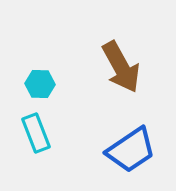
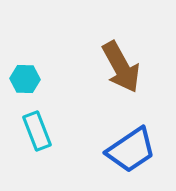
cyan hexagon: moved 15 px left, 5 px up
cyan rectangle: moved 1 px right, 2 px up
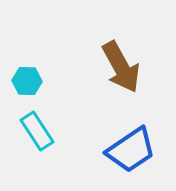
cyan hexagon: moved 2 px right, 2 px down
cyan rectangle: rotated 12 degrees counterclockwise
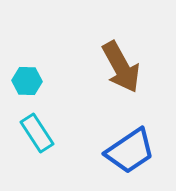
cyan rectangle: moved 2 px down
blue trapezoid: moved 1 px left, 1 px down
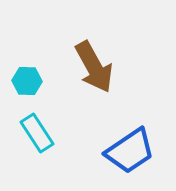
brown arrow: moved 27 px left
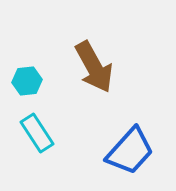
cyan hexagon: rotated 8 degrees counterclockwise
blue trapezoid: rotated 14 degrees counterclockwise
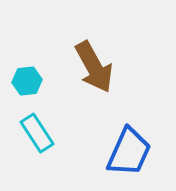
blue trapezoid: moved 1 px left, 1 px down; rotated 18 degrees counterclockwise
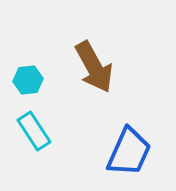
cyan hexagon: moved 1 px right, 1 px up
cyan rectangle: moved 3 px left, 2 px up
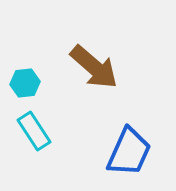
brown arrow: rotated 20 degrees counterclockwise
cyan hexagon: moved 3 px left, 3 px down
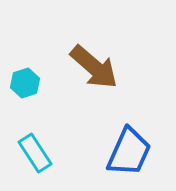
cyan hexagon: rotated 12 degrees counterclockwise
cyan rectangle: moved 1 px right, 22 px down
